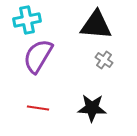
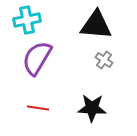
purple semicircle: moved 1 px left, 2 px down
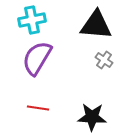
cyan cross: moved 5 px right
black star: moved 9 px down
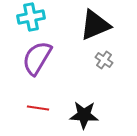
cyan cross: moved 1 px left, 3 px up
black triangle: moved 1 px left; rotated 28 degrees counterclockwise
black star: moved 8 px left, 2 px up
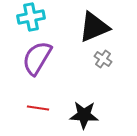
black triangle: moved 1 px left, 2 px down
gray cross: moved 1 px left, 1 px up
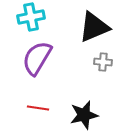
gray cross: moved 3 px down; rotated 30 degrees counterclockwise
black star: rotated 16 degrees counterclockwise
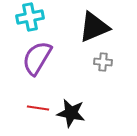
cyan cross: moved 1 px left
black star: moved 13 px left, 2 px up; rotated 24 degrees clockwise
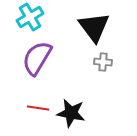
cyan cross: rotated 20 degrees counterclockwise
black triangle: rotated 44 degrees counterclockwise
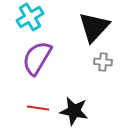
black triangle: rotated 20 degrees clockwise
black star: moved 3 px right, 2 px up
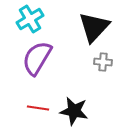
cyan cross: moved 2 px down
